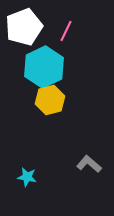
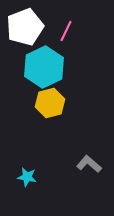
white pentagon: moved 1 px right
yellow hexagon: moved 3 px down
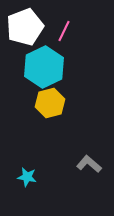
pink line: moved 2 px left
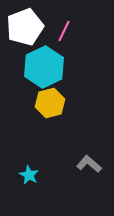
cyan star: moved 2 px right, 2 px up; rotated 18 degrees clockwise
